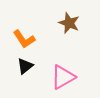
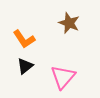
pink triangle: rotated 20 degrees counterclockwise
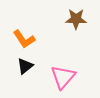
brown star: moved 7 px right, 4 px up; rotated 20 degrees counterclockwise
